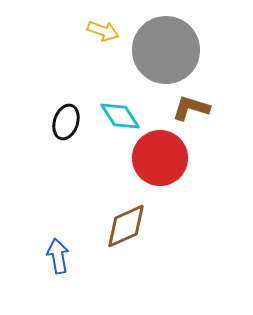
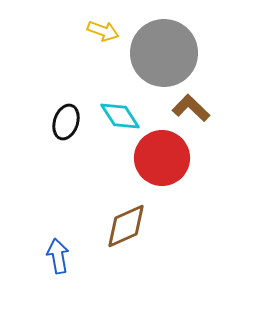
gray circle: moved 2 px left, 3 px down
brown L-shape: rotated 27 degrees clockwise
red circle: moved 2 px right
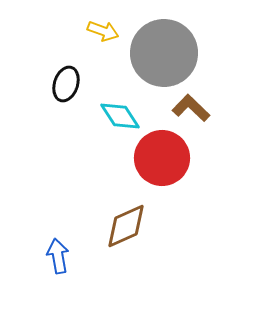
black ellipse: moved 38 px up
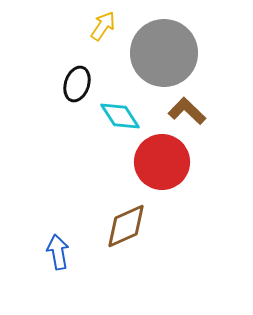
yellow arrow: moved 5 px up; rotated 76 degrees counterclockwise
black ellipse: moved 11 px right
brown L-shape: moved 4 px left, 3 px down
red circle: moved 4 px down
blue arrow: moved 4 px up
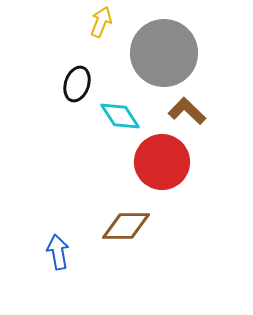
yellow arrow: moved 2 px left, 4 px up; rotated 12 degrees counterclockwise
brown diamond: rotated 24 degrees clockwise
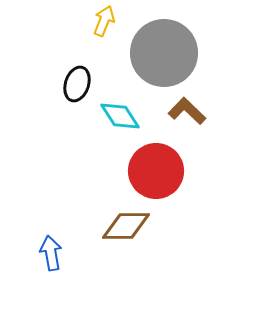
yellow arrow: moved 3 px right, 1 px up
red circle: moved 6 px left, 9 px down
blue arrow: moved 7 px left, 1 px down
